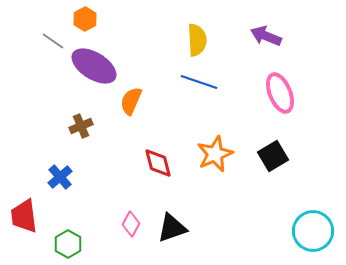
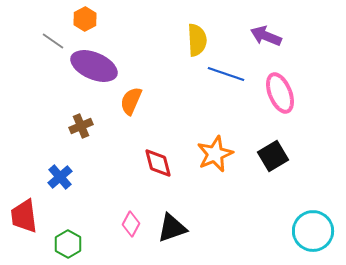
purple ellipse: rotated 9 degrees counterclockwise
blue line: moved 27 px right, 8 px up
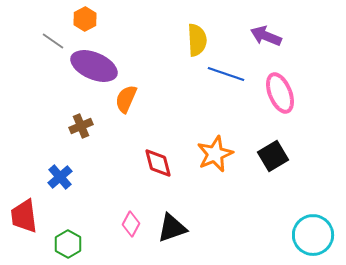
orange semicircle: moved 5 px left, 2 px up
cyan circle: moved 4 px down
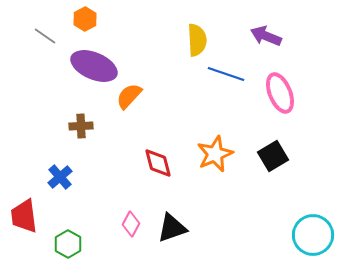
gray line: moved 8 px left, 5 px up
orange semicircle: moved 3 px right, 3 px up; rotated 20 degrees clockwise
brown cross: rotated 20 degrees clockwise
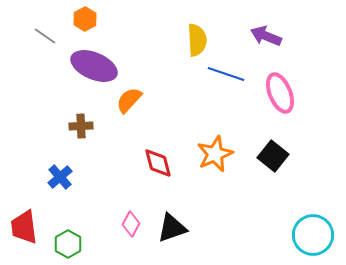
orange semicircle: moved 4 px down
black square: rotated 20 degrees counterclockwise
red trapezoid: moved 11 px down
